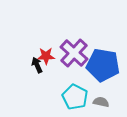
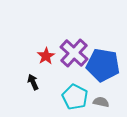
red star: rotated 30 degrees counterclockwise
black arrow: moved 4 px left, 17 px down
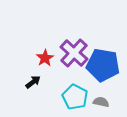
red star: moved 1 px left, 2 px down
black arrow: rotated 77 degrees clockwise
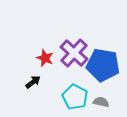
red star: rotated 18 degrees counterclockwise
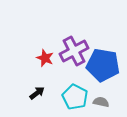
purple cross: moved 2 px up; rotated 20 degrees clockwise
black arrow: moved 4 px right, 11 px down
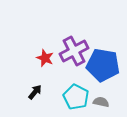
black arrow: moved 2 px left, 1 px up; rotated 14 degrees counterclockwise
cyan pentagon: moved 1 px right
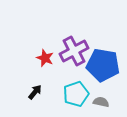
cyan pentagon: moved 3 px up; rotated 25 degrees clockwise
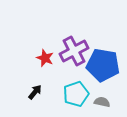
gray semicircle: moved 1 px right
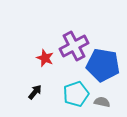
purple cross: moved 5 px up
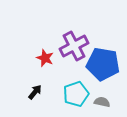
blue pentagon: moved 1 px up
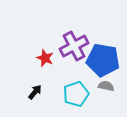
blue pentagon: moved 4 px up
gray semicircle: moved 4 px right, 16 px up
